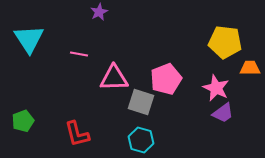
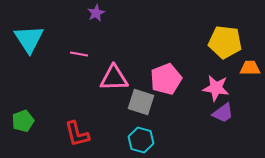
purple star: moved 3 px left, 1 px down
pink star: rotated 16 degrees counterclockwise
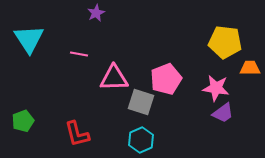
cyan hexagon: rotated 20 degrees clockwise
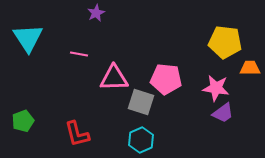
cyan triangle: moved 1 px left, 1 px up
pink pentagon: rotated 28 degrees clockwise
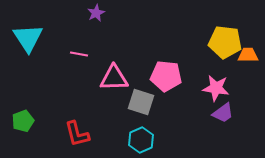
orange trapezoid: moved 2 px left, 13 px up
pink pentagon: moved 3 px up
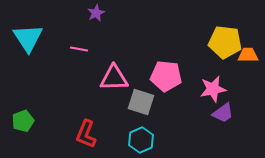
pink line: moved 5 px up
pink star: moved 3 px left, 1 px down; rotated 20 degrees counterclockwise
red L-shape: moved 9 px right; rotated 36 degrees clockwise
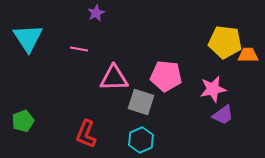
purple trapezoid: moved 2 px down
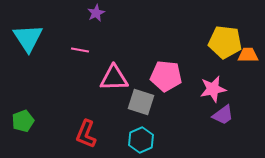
pink line: moved 1 px right, 1 px down
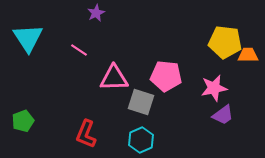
pink line: moved 1 px left; rotated 24 degrees clockwise
pink star: moved 1 px right, 1 px up
